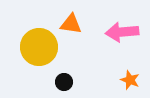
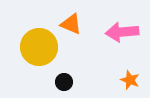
orange triangle: rotated 15 degrees clockwise
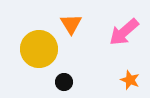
orange triangle: rotated 35 degrees clockwise
pink arrow: moved 2 px right; rotated 36 degrees counterclockwise
yellow circle: moved 2 px down
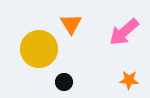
orange star: moved 1 px left; rotated 18 degrees counterclockwise
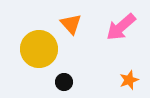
orange triangle: rotated 10 degrees counterclockwise
pink arrow: moved 3 px left, 5 px up
orange star: rotated 24 degrees counterclockwise
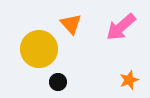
black circle: moved 6 px left
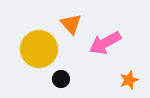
pink arrow: moved 16 px left, 16 px down; rotated 12 degrees clockwise
black circle: moved 3 px right, 3 px up
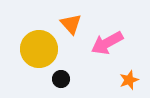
pink arrow: moved 2 px right
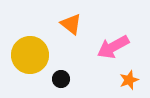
orange triangle: rotated 10 degrees counterclockwise
pink arrow: moved 6 px right, 4 px down
yellow circle: moved 9 px left, 6 px down
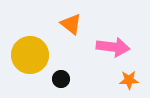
pink arrow: rotated 144 degrees counterclockwise
orange star: rotated 18 degrees clockwise
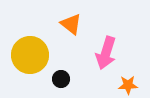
pink arrow: moved 7 px left, 6 px down; rotated 100 degrees clockwise
orange star: moved 1 px left, 5 px down
